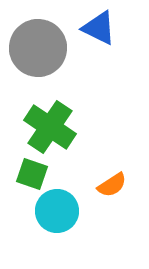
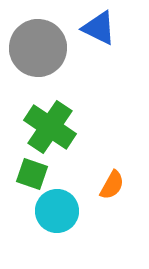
orange semicircle: rotated 28 degrees counterclockwise
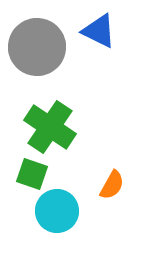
blue triangle: moved 3 px down
gray circle: moved 1 px left, 1 px up
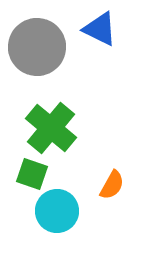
blue triangle: moved 1 px right, 2 px up
green cross: moved 1 px right, 1 px down; rotated 6 degrees clockwise
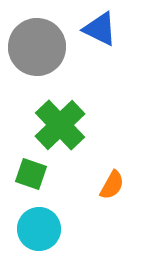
green cross: moved 9 px right, 3 px up; rotated 6 degrees clockwise
green square: moved 1 px left
cyan circle: moved 18 px left, 18 px down
